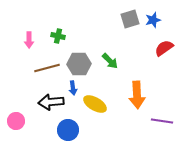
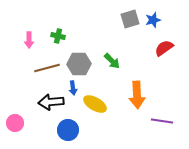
green arrow: moved 2 px right
pink circle: moved 1 px left, 2 px down
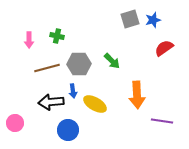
green cross: moved 1 px left
blue arrow: moved 3 px down
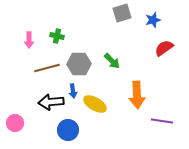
gray square: moved 8 px left, 6 px up
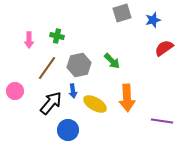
gray hexagon: moved 1 px down; rotated 10 degrees counterclockwise
brown line: rotated 40 degrees counterclockwise
orange arrow: moved 10 px left, 3 px down
black arrow: moved 1 px down; rotated 135 degrees clockwise
pink circle: moved 32 px up
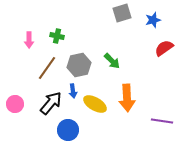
pink circle: moved 13 px down
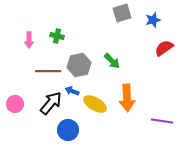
brown line: moved 1 px right, 3 px down; rotated 55 degrees clockwise
blue arrow: moved 1 px left; rotated 120 degrees clockwise
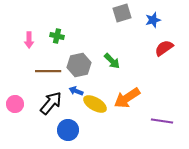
blue arrow: moved 4 px right
orange arrow: rotated 60 degrees clockwise
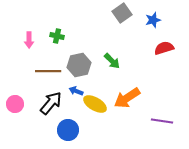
gray square: rotated 18 degrees counterclockwise
red semicircle: rotated 18 degrees clockwise
